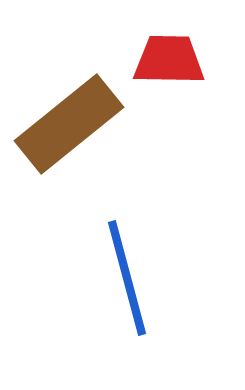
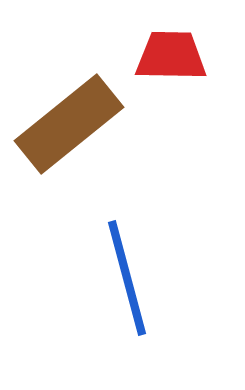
red trapezoid: moved 2 px right, 4 px up
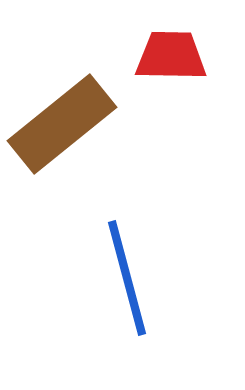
brown rectangle: moved 7 px left
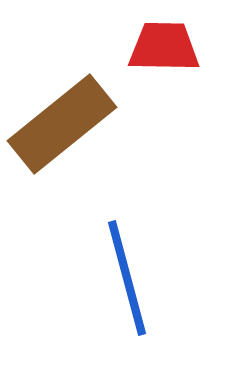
red trapezoid: moved 7 px left, 9 px up
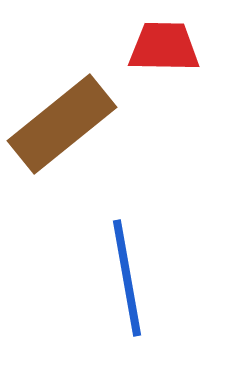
blue line: rotated 5 degrees clockwise
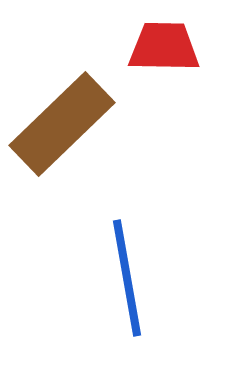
brown rectangle: rotated 5 degrees counterclockwise
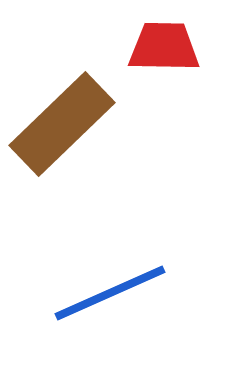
blue line: moved 17 px left, 15 px down; rotated 76 degrees clockwise
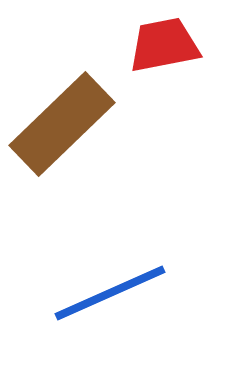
red trapezoid: moved 2 px up; rotated 12 degrees counterclockwise
